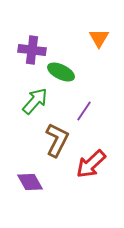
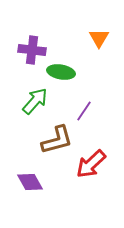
green ellipse: rotated 16 degrees counterclockwise
brown L-shape: rotated 48 degrees clockwise
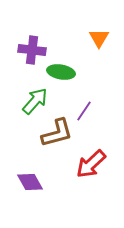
brown L-shape: moved 7 px up
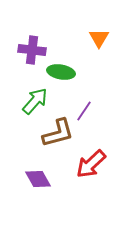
brown L-shape: moved 1 px right
purple diamond: moved 8 px right, 3 px up
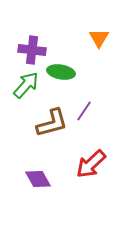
green arrow: moved 9 px left, 16 px up
brown L-shape: moved 6 px left, 10 px up
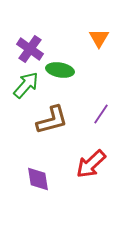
purple cross: moved 2 px left, 1 px up; rotated 28 degrees clockwise
green ellipse: moved 1 px left, 2 px up
purple line: moved 17 px right, 3 px down
brown L-shape: moved 3 px up
purple diamond: rotated 20 degrees clockwise
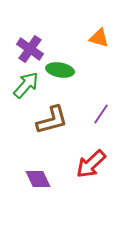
orange triangle: rotated 45 degrees counterclockwise
purple diamond: rotated 16 degrees counterclockwise
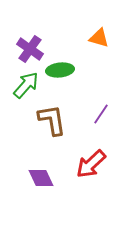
green ellipse: rotated 16 degrees counterclockwise
brown L-shape: rotated 84 degrees counterclockwise
purple diamond: moved 3 px right, 1 px up
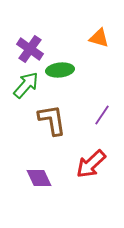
purple line: moved 1 px right, 1 px down
purple diamond: moved 2 px left
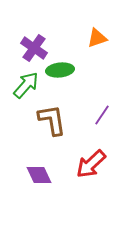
orange triangle: moved 2 px left; rotated 35 degrees counterclockwise
purple cross: moved 4 px right, 1 px up
purple diamond: moved 3 px up
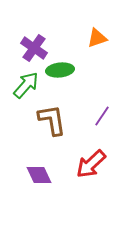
purple line: moved 1 px down
